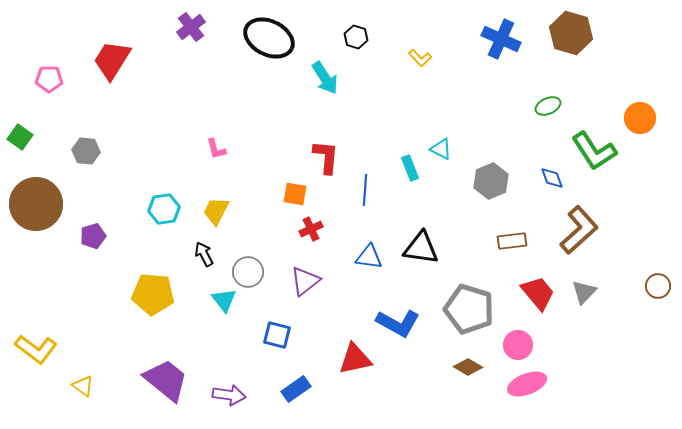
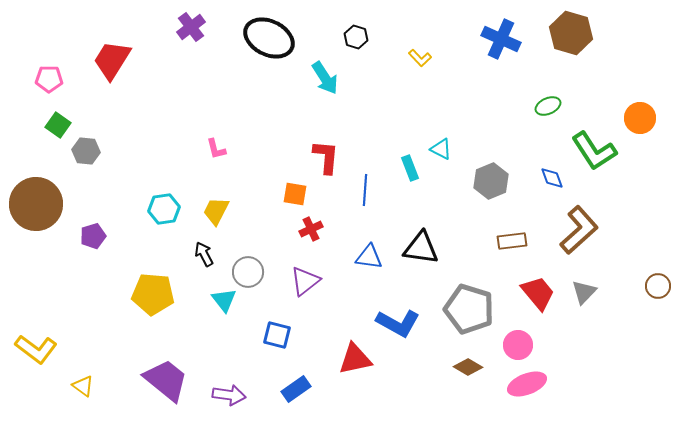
green square at (20, 137): moved 38 px right, 12 px up
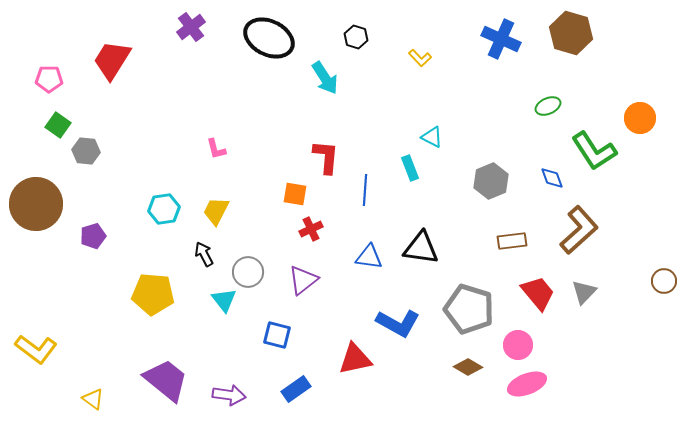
cyan triangle at (441, 149): moved 9 px left, 12 px up
purple triangle at (305, 281): moved 2 px left, 1 px up
brown circle at (658, 286): moved 6 px right, 5 px up
yellow triangle at (83, 386): moved 10 px right, 13 px down
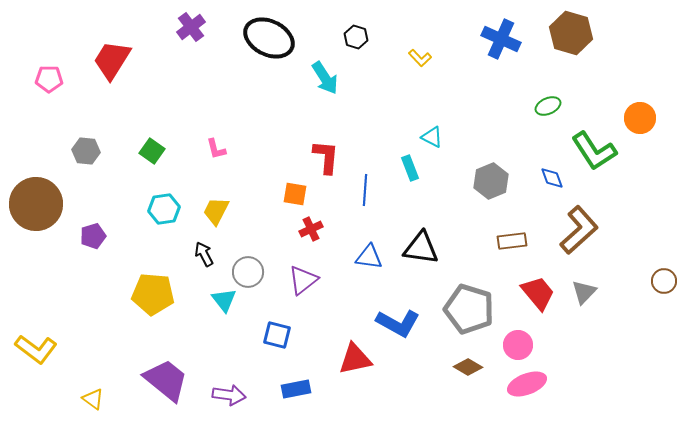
green square at (58, 125): moved 94 px right, 26 px down
blue rectangle at (296, 389): rotated 24 degrees clockwise
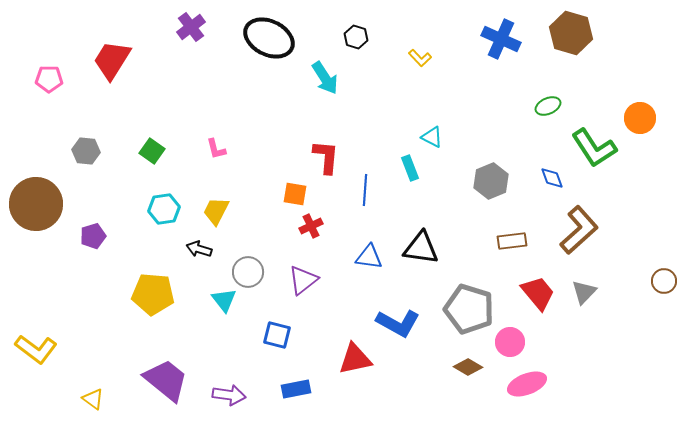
green L-shape at (594, 151): moved 3 px up
red cross at (311, 229): moved 3 px up
black arrow at (204, 254): moved 5 px left, 5 px up; rotated 45 degrees counterclockwise
pink circle at (518, 345): moved 8 px left, 3 px up
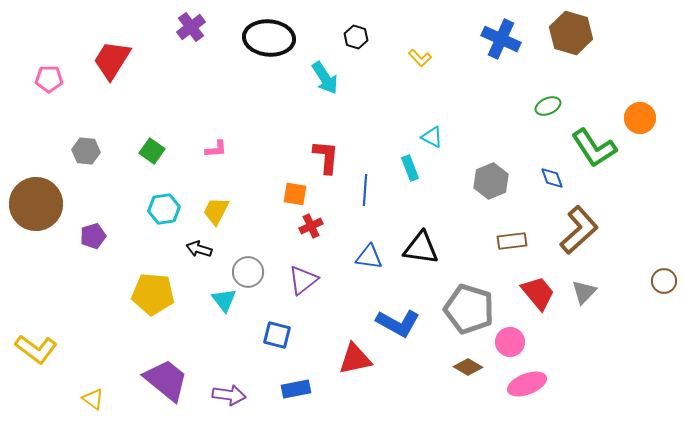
black ellipse at (269, 38): rotated 21 degrees counterclockwise
pink L-shape at (216, 149): rotated 80 degrees counterclockwise
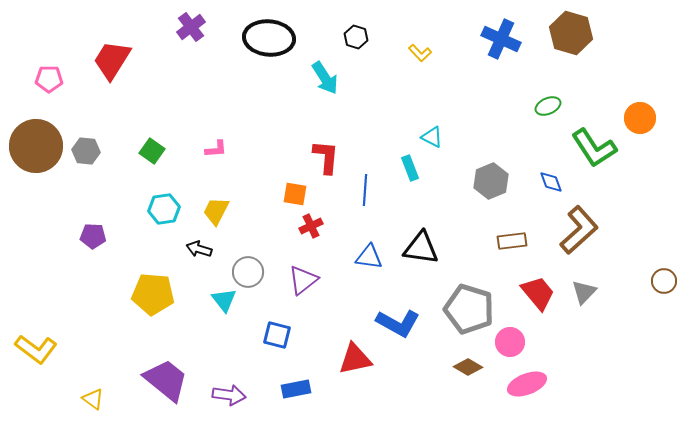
yellow L-shape at (420, 58): moved 5 px up
blue diamond at (552, 178): moved 1 px left, 4 px down
brown circle at (36, 204): moved 58 px up
purple pentagon at (93, 236): rotated 20 degrees clockwise
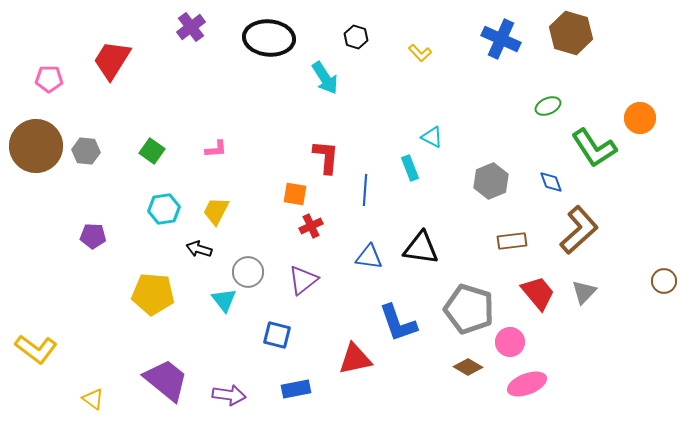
blue L-shape at (398, 323): rotated 42 degrees clockwise
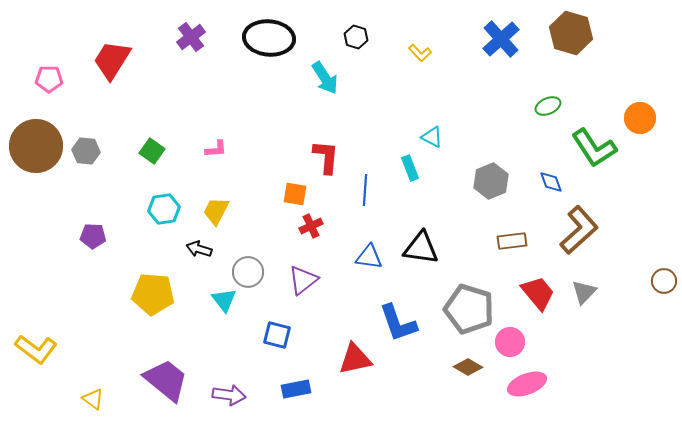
purple cross at (191, 27): moved 10 px down
blue cross at (501, 39): rotated 24 degrees clockwise
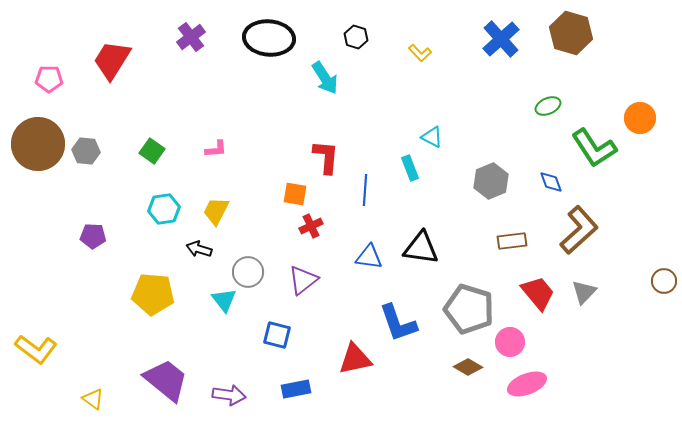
brown circle at (36, 146): moved 2 px right, 2 px up
